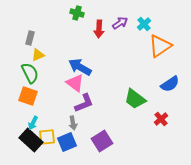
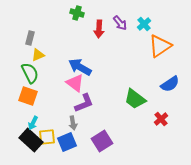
purple arrow: rotated 84 degrees clockwise
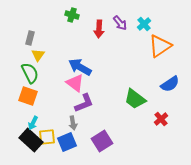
green cross: moved 5 px left, 2 px down
yellow triangle: rotated 32 degrees counterclockwise
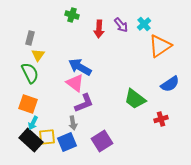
purple arrow: moved 1 px right, 2 px down
orange square: moved 8 px down
red cross: rotated 24 degrees clockwise
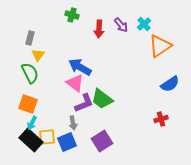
green trapezoid: moved 33 px left
cyan arrow: moved 1 px left
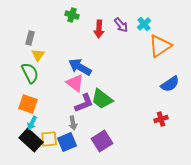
yellow square: moved 2 px right, 2 px down
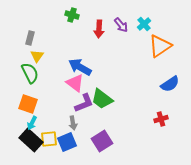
yellow triangle: moved 1 px left, 1 px down
